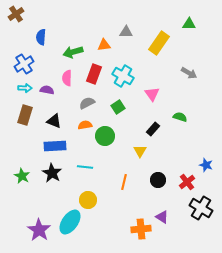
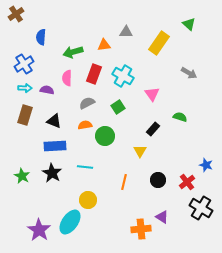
green triangle: rotated 40 degrees clockwise
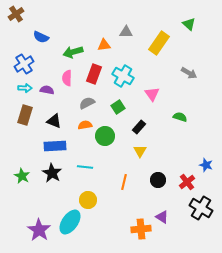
blue semicircle: rotated 70 degrees counterclockwise
black rectangle: moved 14 px left, 2 px up
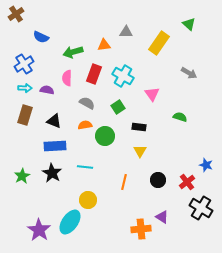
gray semicircle: rotated 56 degrees clockwise
black rectangle: rotated 56 degrees clockwise
green star: rotated 14 degrees clockwise
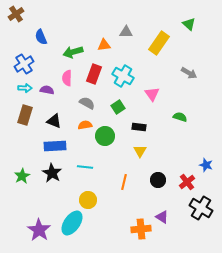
blue semicircle: rotated 42 degrees clockwise
cyan ellipse: moved 2 px right, 1 px down
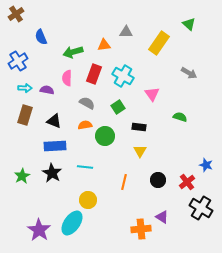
blue cross: moved 6 px left, 3 px up
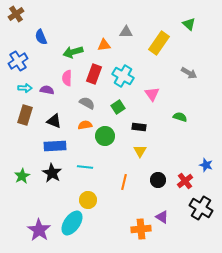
red cross: moved 2 px left, 1 px up
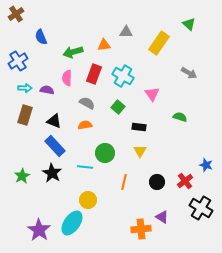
green square: rotated 16 degrees counterclockwise
green circle: moved 17 px down
blue rectangle: rotated 50 degrees clockwise
black circle: moved 1 px left, 2 px down
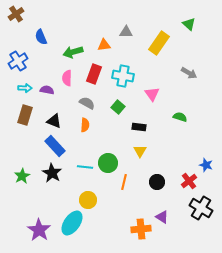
cyan cross: rotated 20 degrees counterclockwise
orange semicircle: rotated 104 degrees clockwise
green circle: moved 3 px right, 10 px down
red cross: moved 4 px right
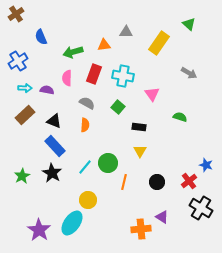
brown rectangle: rotated 30 degrees clockwise
cyan line: rotated 56 degrees counterclockwise
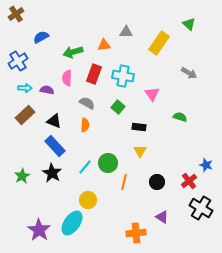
blue semicircle: rotated 84 degrees clockwise
orange cross: moved 5 px left, 4 px down
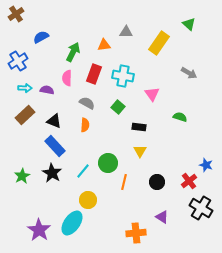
green arrow: rotated 132 degrees clockwise
cyan line: moved 2 px left, 4 px down
